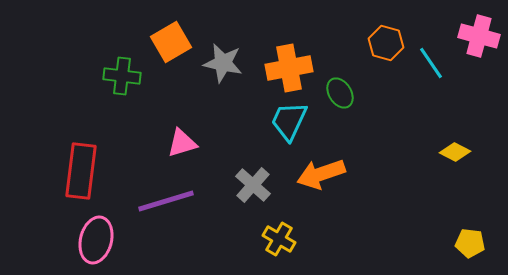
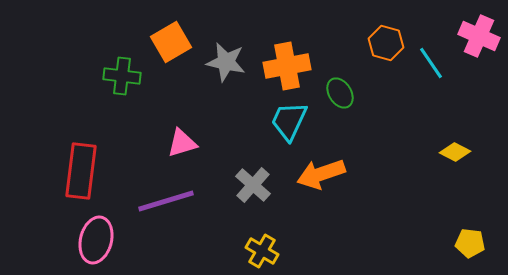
pink cross: rotated 9 degrees clockwise
gray star: moved 3 px right, 1 px up
orange cross: moved 2 px left, 2 px up
yellow cross: moved 17 px left, 12 px down
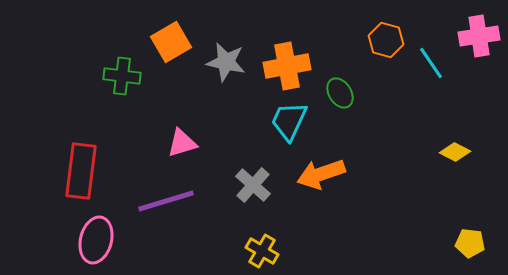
pink cross: rotated 33 degrees counterclockwise
orange hexagon: moved 3 px up
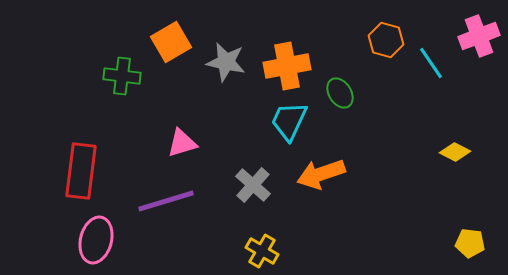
pink cross: rotated 12 degrees counterclockwise
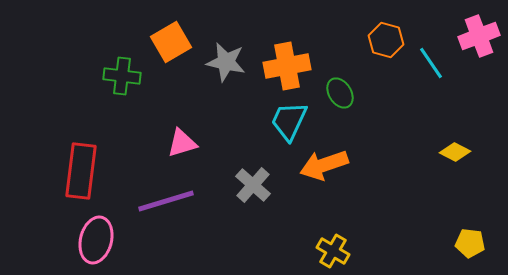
orange arrow: moved 3 px right, 9 px up
yellow cross: moved 71 px right
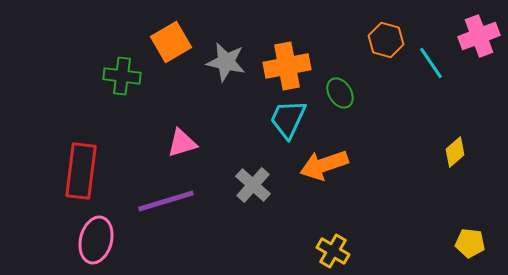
cyan trapezoid: moved 1 px left, 2 px up
yellow diamond: rotated 68 degrees counterclockwise
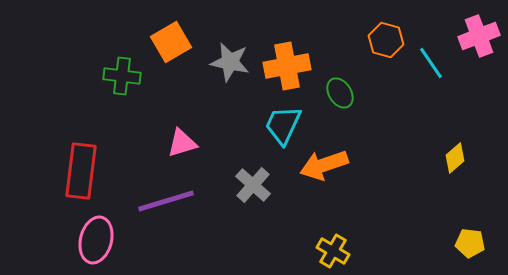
gray star: moved 4 px right
cyan trapezoid: moved 5 px left, 6 px down
yellow diamond: moved 6 px down
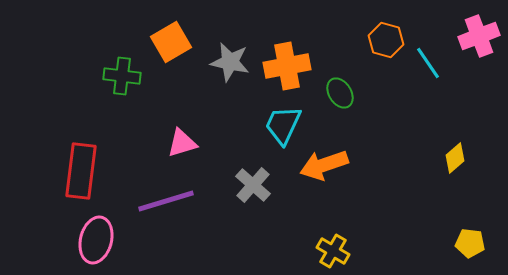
cyan line: moved 3 px left
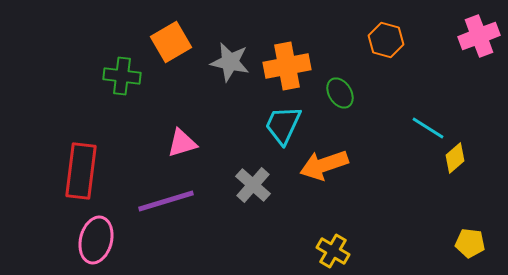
cyan line: moved 65 px down; rotated 24 degrees counterclockwise
